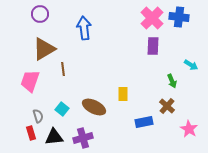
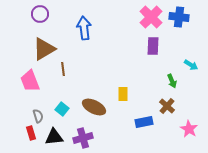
pink cross: moved 1 px left, 1 px up
pink trapezoid: rotated 40 degrees counterclockwise
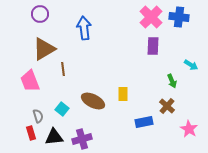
brown ellipse: moved 1 px left, 6 px up
purple cross: moved 1 px left, 1 px down
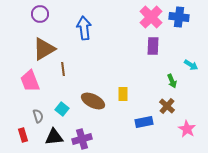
pink star: moved 2 px left
red rectangle: moved 8 px left, 2 px down
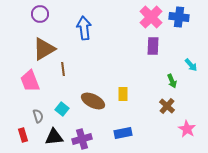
cyan arrow: rotated 16 degrees clockwise
blue rectangle: moved 21 px left, 11 px down
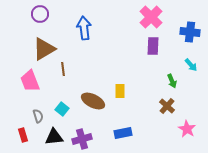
blue cross: moved 11 px right, 15 px down
yellow rectangle: moved 3 px left, 3 px up
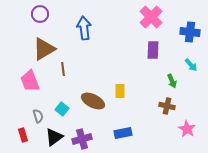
purple rectangle: moved 4 px down
brown cross: rotated 28 degrees counterclockwise
black triangle: rotated 30 degrees counterclockwise
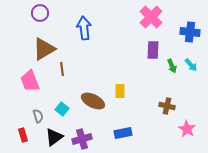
purple circle: moved 1 px up
brown line: moved 1 px left
green arrow: moved 15 px up
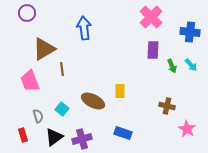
purple circle: moved 13 px left
blue rectangle: rotated 30 degrees clockwise
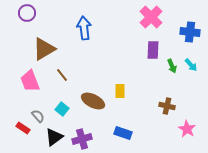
brown line: moved 6 px down; rotated 32 degrees counterclockwise
gray semicircle: rotated 24 degrees counterclockwise
red rectangle: moved 7 px up; rotated 40 degrees counterclockwise
